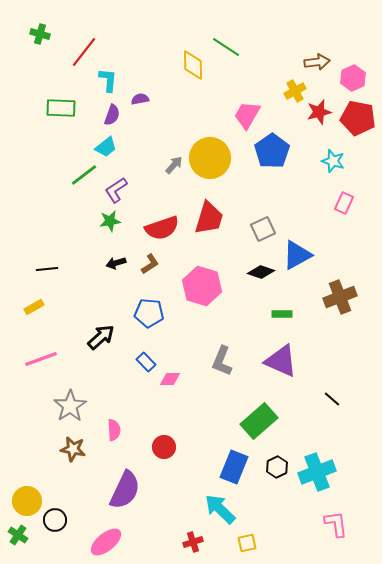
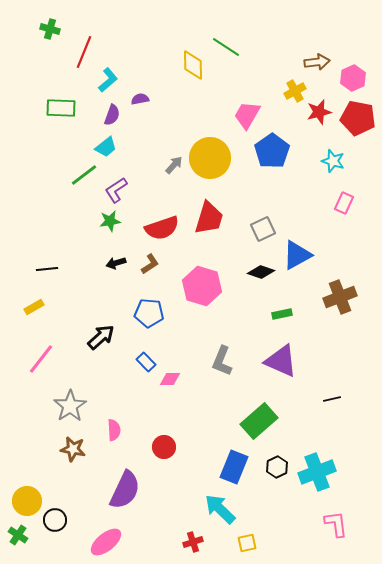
green cross at (40, 34): moved 10 px right, 5 px up
red line at (84, 52): rotated 16 degrees counterclockwise
cyan L-shape at (108, 80): rotated 45 degrees clockwise
green rectangle at (282, 314): rotated 12 degrees counterclockwise
pink line at (41, 359): rotated 32 degrees counterclockwise
black line at (332, 399): rotated 54 degrees counterclockwise
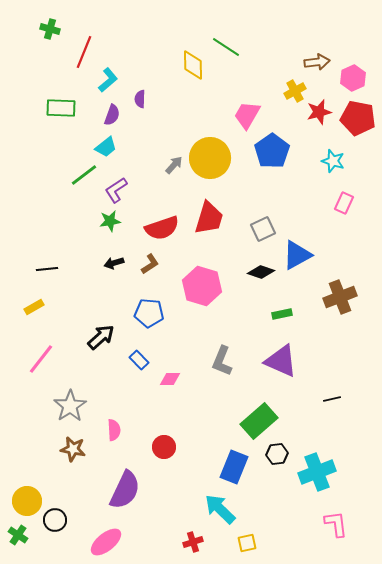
purple semicircle at (140, 99): rotated 78 degrees counterclockwise
black arrow at (116, 263): moved 2 px left
blue rectangle at (146, 362): moved 7 px left, 2 px up
black hexagon at (277, 467): moved 13 px up; rotated 20 degrees clockwise
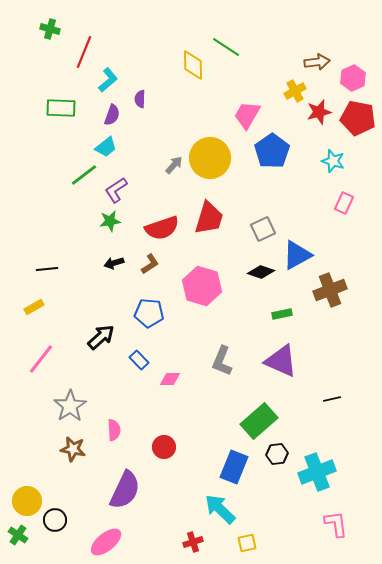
brown cross at (340, 297): moved 10 px left, 7 px up
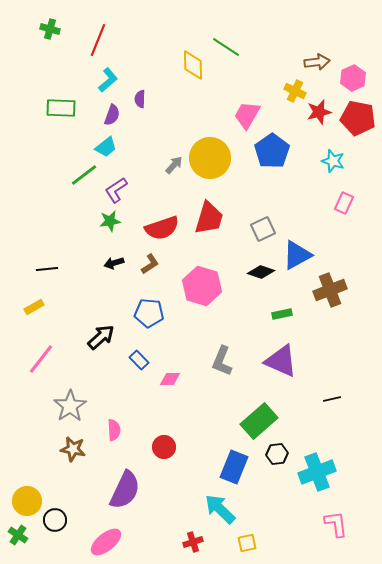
red line at (84, 52): moved 14 px right, 12 px up
yellow cross at (295, 91): rotated 35 degrees counterclockwise
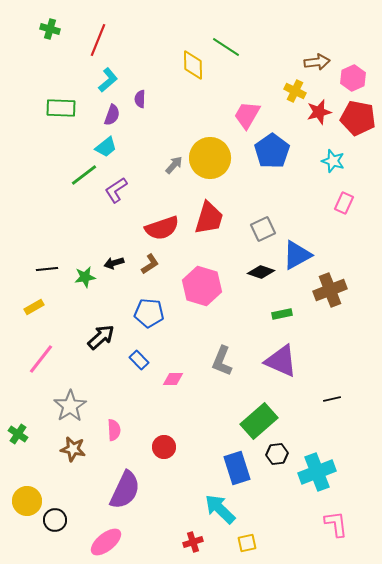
green star at (110, 221): moved 25 px left, 56 px down
pink diamond at (170, 379): moved 3 px right
blue rectangle at (234, 467): moved 3 px right, 1 px down; rotated 40 degrees counterclockwise
green cross at (18, 535): moved 101 px up
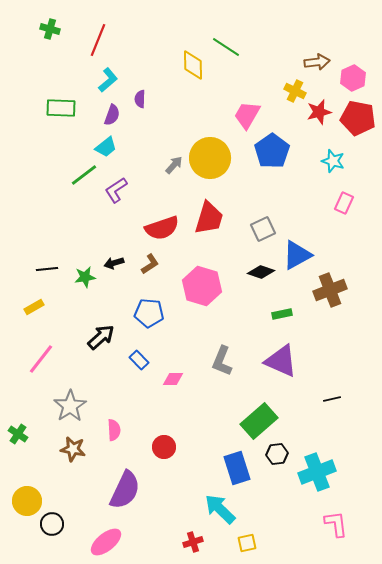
black circle at (55, 520): moved 3 px left, 4 px down
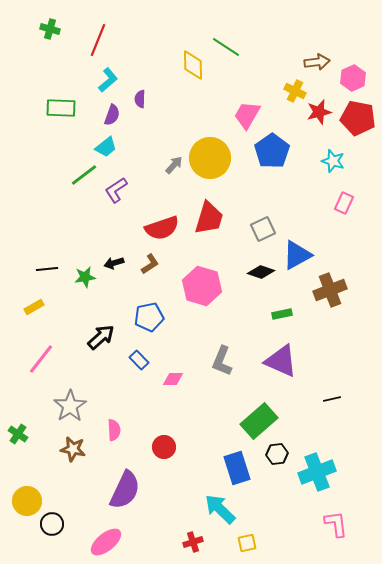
blue pentagon at (149, 313): moved 4 px down; rotated 16 degrees counterclockwise
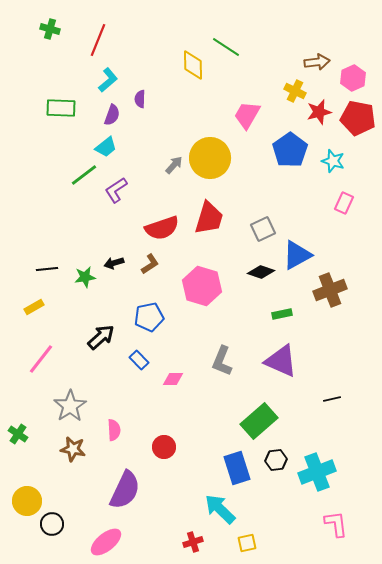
blue pentagon at (272, 151): moved 18 px right, 1 px up
black hexagon at (277, 454): moved 1 px left, 6 px down
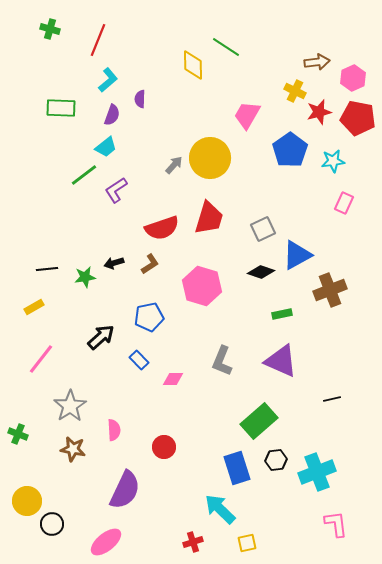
cyan star at (333, 161): rotated 25 degrees counterclockwise
green cross at (18, 434): rotated 12 degrees counterclockwise
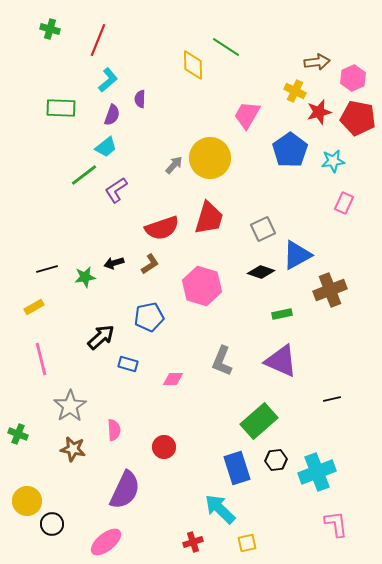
black line at (47, 269): rotated 10 degrees counterclockwise
pink line at (41, 359): rotated 52 degrees counterclockwise
blue rectangle at (139, 360): moved 11 px left, 4 px down; rotated 30 degrees counterclockwise
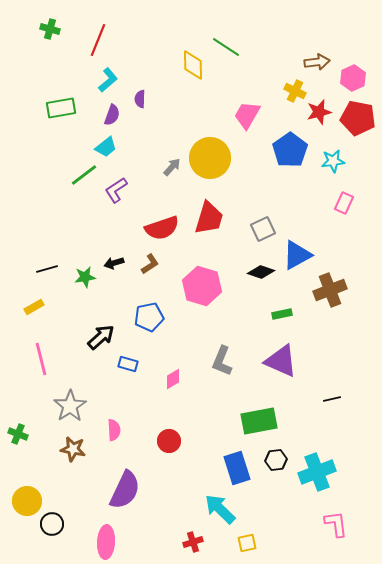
green rectangle at (61, 108): rotated 12 degrees counterclockwise
gray arrow at (174, 165): moved 2 px left, 2 px down
pink diamond at (173, 379): rotated 30 degrees counterclockwise
green rectangle at (259, 421): rotated 30 degrees clockwise
red circle at (164, 447): moved 5 px right, 6 px up
pink ellipse at (106, 542): rotated 48 degrees counterclockwise
